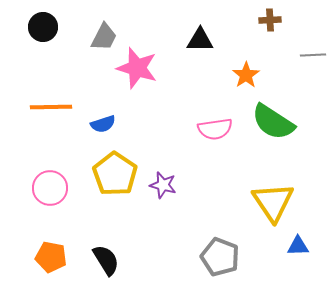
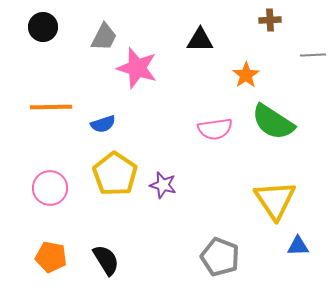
yellow triangle: moved 2 px right, 2 px up
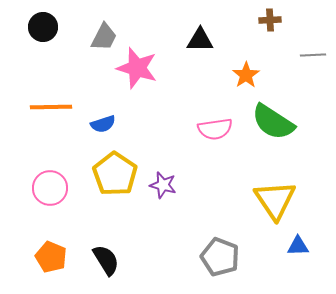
orange pentagon: rotated 12 degrees clockwise
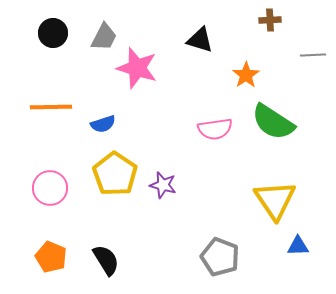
black circle: moved 10 px right, 6 px down
black triangle: rotated 16 degrees clockwise
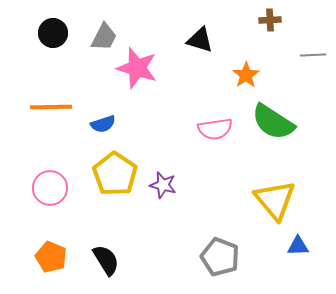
yellow triangle: rotated 6 degrees counterclockwise
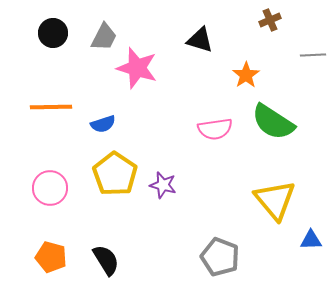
brown cross: rotated 20 degrees counterclockwise
blue triangle: moved 13 px right, 6 px up
orange pentagon: rotated 8 degrees counterclockwise
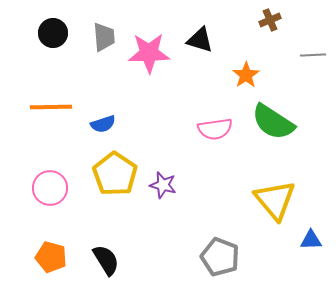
gray trapezoid: rotated 32 degrees counterclockwise
pink star: moved 12 px right, 15 px up; rotated 18 degrees counterclockwise
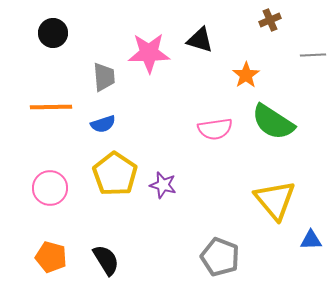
gray trapezoid: moved 40 px down
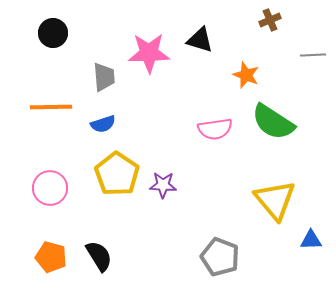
orange star: rotated 16 degrees counterclockwise
yellow pentagon: moved 2 px right
purple star: rotated 12 degrees counterclockwise
black semicircle: moved 7 px left, 4 px up
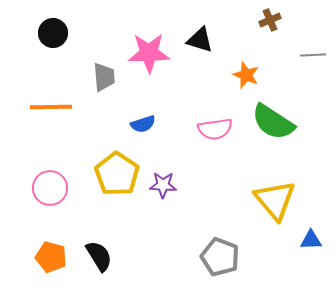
blue semicircle: moved 40 px right
